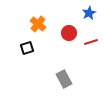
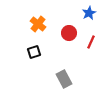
red line: rotated 48 degrees counterclockwise
black square: moved 7 px right, 4 px down
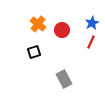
blue star: moved 3 px right, 10 px down
red circle: moved 7 px left, 3 px up
